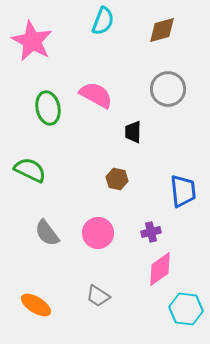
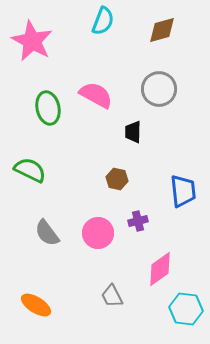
gray circle: moved 9 px left
purple cross: moved 13 px left, 11 px up
gray trapezoid: moved 14 px right; rotated 30 degrees clockwise
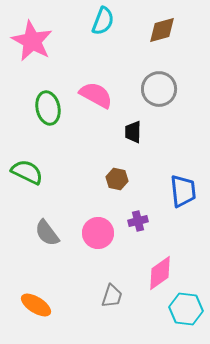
green semicircle: moved 3 px left, 2 px down
pink diamond: moved 4 px down
gray trapezoid: rotated 135 degrees counterclockwise
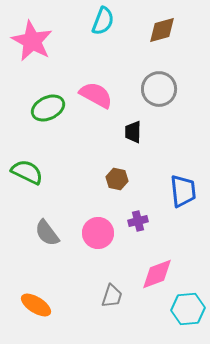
green ellipse: rotated 76 degrees clockwise
pink diamond: moved 3 px left, 1 px down; rotated 15 degrees clockwise
cyan hexagon: moved 2 px right; rotated 12 degrees counterclockwise
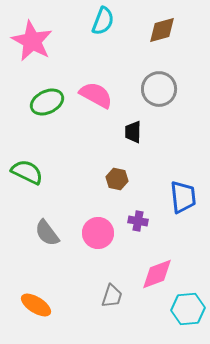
green ellipse: moved 1 px left, 6 px up
blue trapezoid: moved 6 px down
purple cross: rotated 24 degrees clockwise
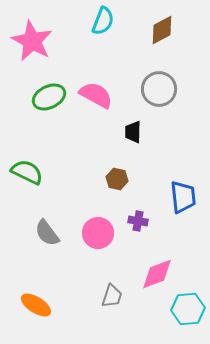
brown diamond: rotated 12 degrees counterclockwise
green ellipse: moved 2 px right, 5 px up
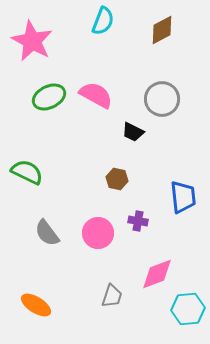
gray circle: moved 3 px right, 10 px down
black trapezoid: rotated 65 degrees counterclockwise
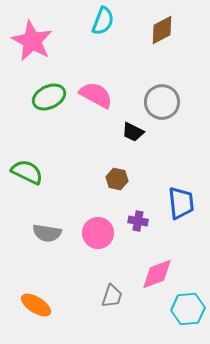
gray circle: moved 3 px down
blue trapezoid: moved 2 px left, 6 px down
gray semicircle: rotated 44 degrees counterclockwise
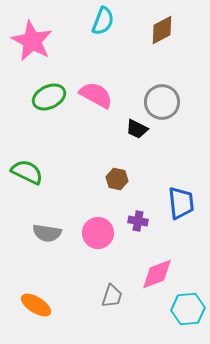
black trapezoid: moved 4 px right, 3 px up
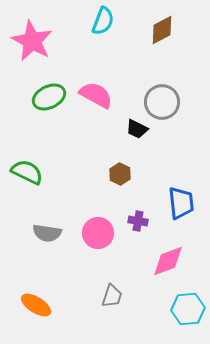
brown hexagon: moved 3 px right, 5 px up; rotated 15 degrees clockwise
pink diamond: moved 11 px right, 13 px up
